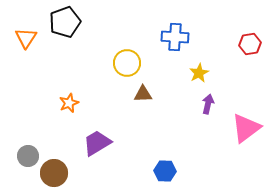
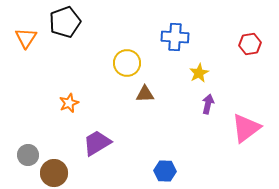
brown triangle: moved 2 px right
gray circle: moved 1 px up
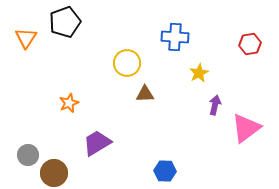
purple arrow: moved 7 px right, 1 px down
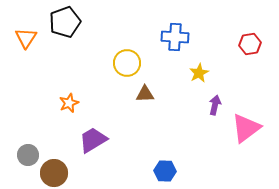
purple trapezoid: moved 4 px left, 3 px up
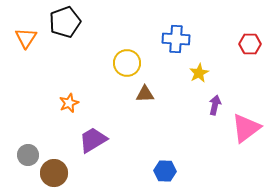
blue cross: moved 1 px right, 2 px down
red hexagon: rotated 10 degrees clockwise
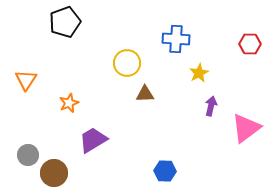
orange triangle: moved 42 px down
purple arrow: moved 4 px left, 1 px down
